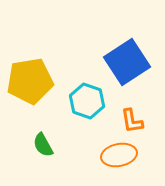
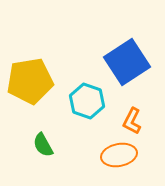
orange L-shape: rotated 36 degrees clockwise
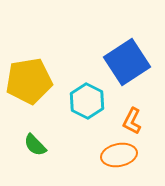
yellow pentagon: moved 1 px left
cyan hexagon: rotated 8 degrees clockwise
green semicircle: moved 8 px left; rotated 15 degrees counterclockwise
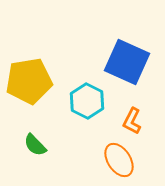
blue square: rotated 33 degrees counterclockwise
orange ellipse: moved 5 px down; rotated 68 degrees clockwise
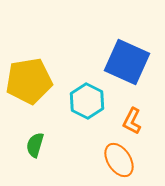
green semicircle: rotated 60 degrees clockwise
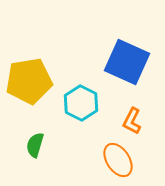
cyan hexagon: moved 6 px left, 2 px down
orange ellipse: moved 1 px left
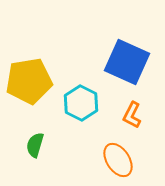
orange L-shape: moved 6 px up
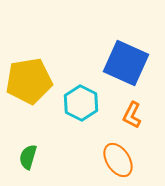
blue square: moved 1 px left, 1 px down
green semicircle: moved 7 px left, 12 px down
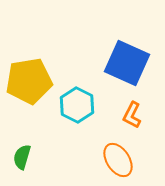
blue square: moved 1 px right
cyan hexagon: moved 4 px left, 2 px down
green semicircle: moved 6 px left
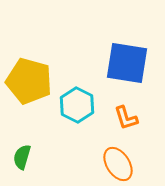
blue square: rotated 15 degrees counterclockwise
yellow pentagon: rotated 24 degrees clockwise
orange L-shape: moved 6 px left, 3 px down; rotated 44 degrees counterclockwise
orange ellipse: moved 4 px down
